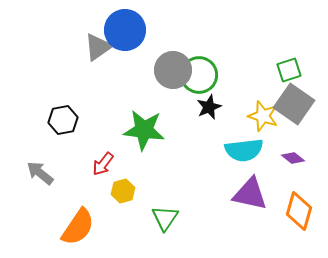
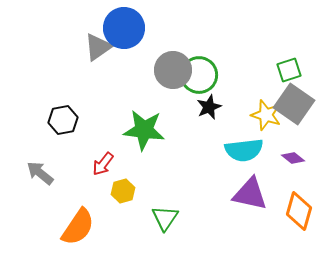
blue circle: moved 1 px left, 2 px up
yellow star: moved 3 px right, 1 px up
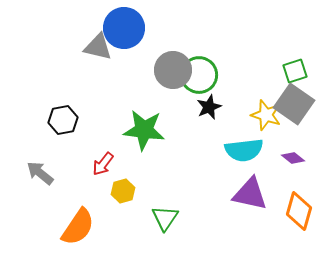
gray triangle: rotated 48 degrees clockwise
green square: moved 6 px right, 1 px down
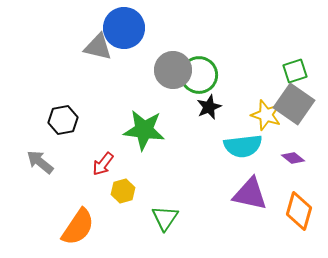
cyan semicircle: moved 1 px left, 4 px up
gray arrow: moved 11 px up
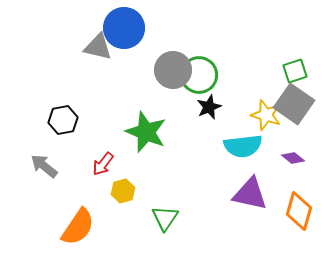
green star: moved 2 px right, 2 px down; rotated 15 degrees clockwise
gray arrow: moved 4 px right, 4 px down
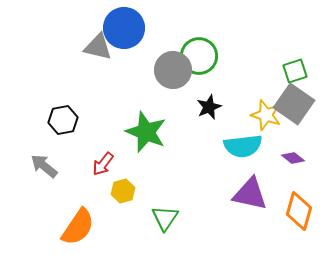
green circle: moved 19 px up
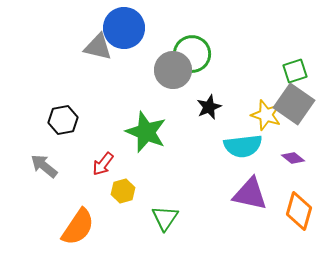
green circle: moved 7 px left, 2 px up
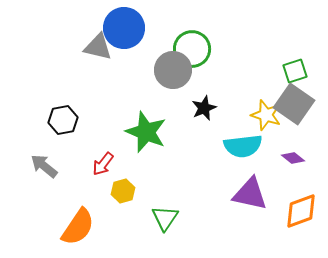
green circle: moved 5 px up
black star: moved 5 px left, 1 px down
orange diamond: moved 2 px right; rotated 54 degrees clockwise
